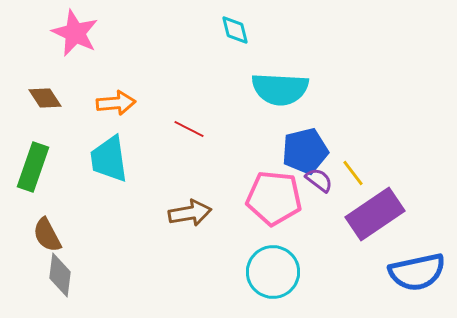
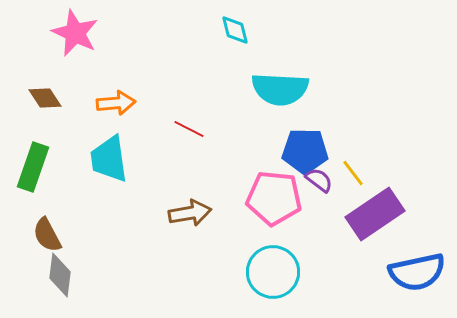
blue pentagon: rotated 15 degrees clockwise
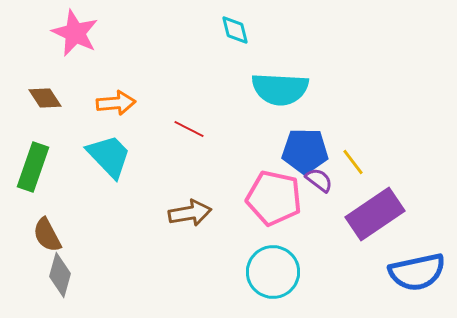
cyan trapezoid: moved 3 px up; rotated 144 degrees clockwise
yellow line: moved 11 px up
pink pentagon: rotated 6 degrees clockwise
gray diamond: rotated 9 degrees clockwise
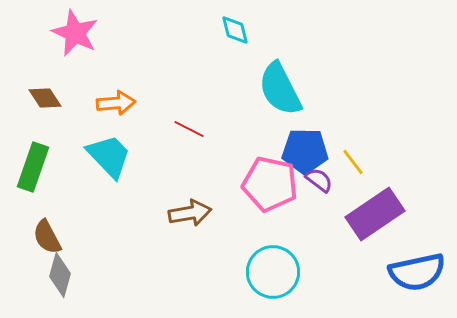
cyan semicircle: rotated 60 degrees clockwise
pink pentagon: moved 4 px left, 14 px up
brown semicircle: moved 2 px down
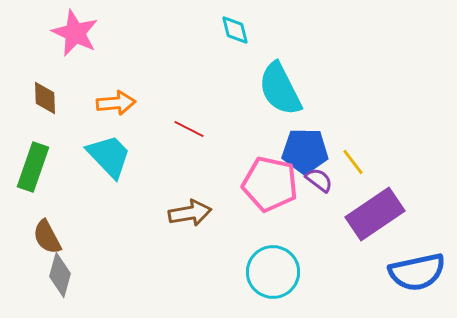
brown diamond: rotated 32 degrees clockwise
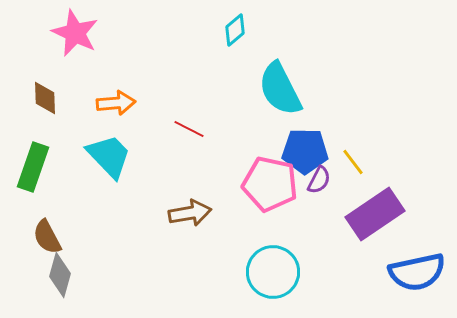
cyan diamond: rotated 64 degrees clockwise
purple semicircle: rotated 80 degrees clockwise
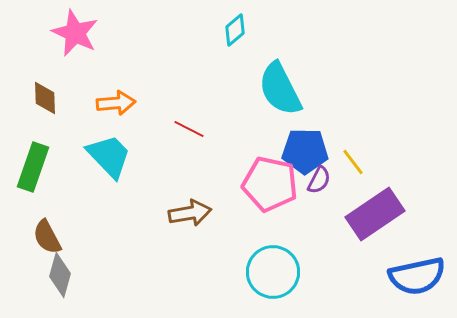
blue semicircle: moved 4 px down
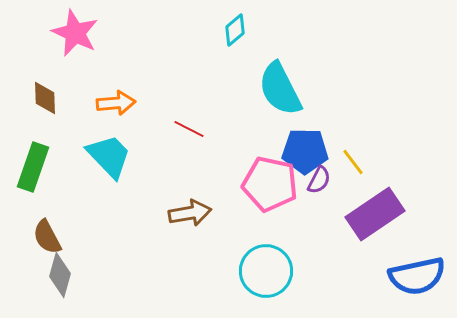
cyan circle: moved 7 px left, 1 px up
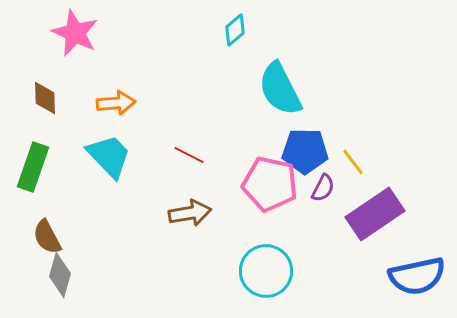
red line: moved 26 px down
purple semicircle: moved 4 px right, 8 px down
